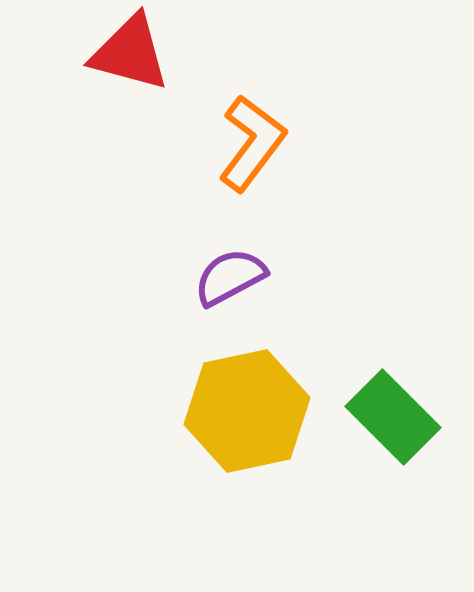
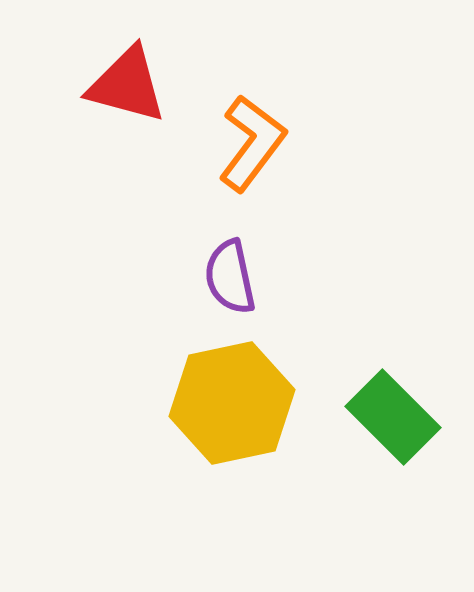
red triangle: moved 3 px left, 32 px down
purple semicircle: rotated 74 degrees counterclockwise
yellow hexagon: moved 15 px left, 8 px up
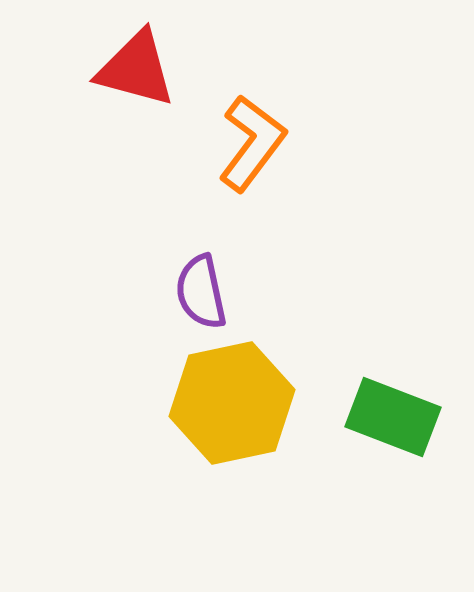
red triangle: moved 9 px right, 16 px up
purple semicircle: moved 29 px left, 15 px down
green rectangle: rotated 24 degrees counterclockwise
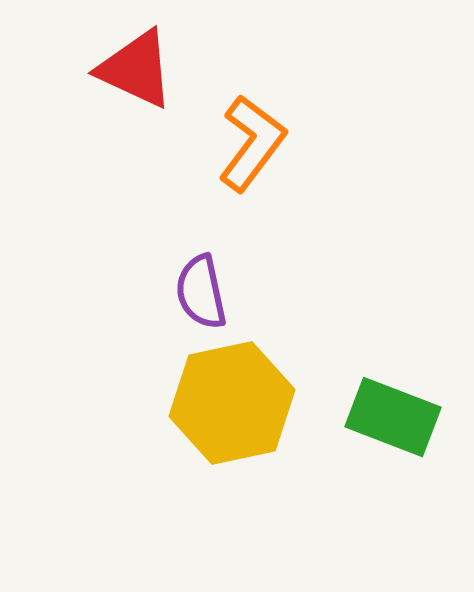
red triangle: rotated 10 degrees clockwise
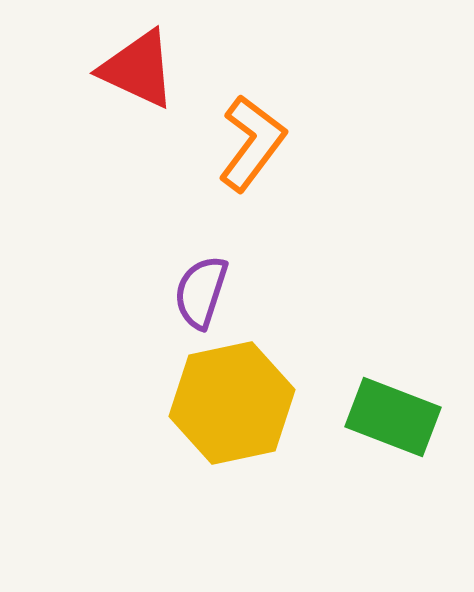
red triangle: moved 2 px right
purple semicircle: rotated 30 degrees clockwise
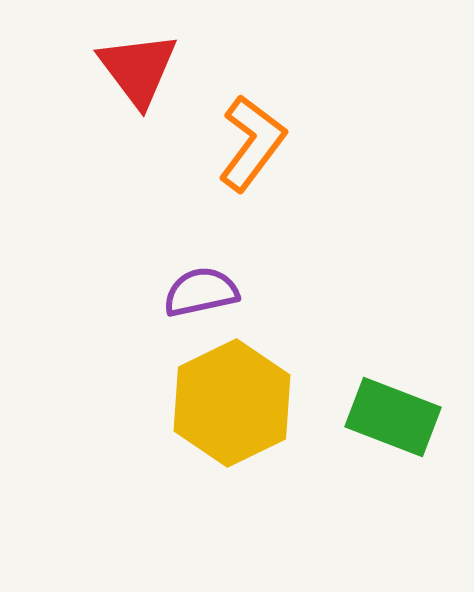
red triangle: rotated 28 degrees clockwise
purple semicircle: rotated 60 degrees clockwise
yellow hexagon: rotated 14 degrees counterclockwise
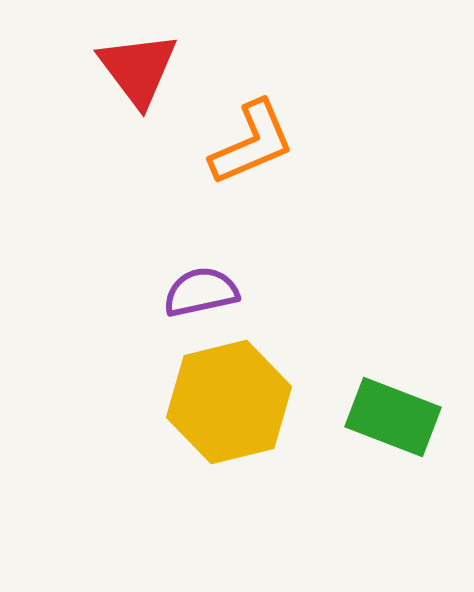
orange L-shape: rotated 30 degrees clockwise
yellow hexagon: moved 3 px left, 1 px up; rotated 12 degrees clockwise
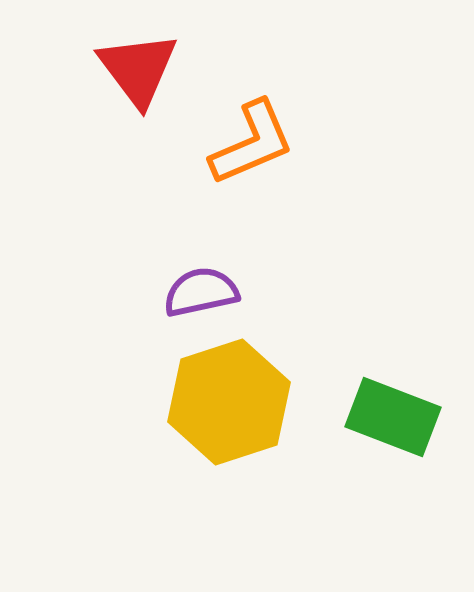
yellow hexagon: rotated 4 degrees counterclockwise
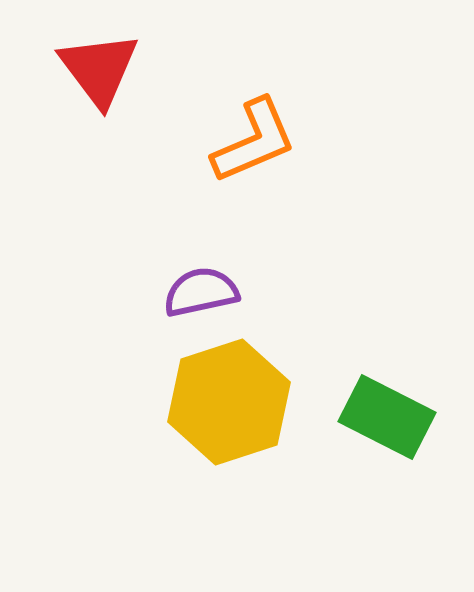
red triangle: moved 39 px left
orange L-shape: moved 2 px right, 2 px up
green rectangle: moved 6 px left; rotated 6 degrees clockwise
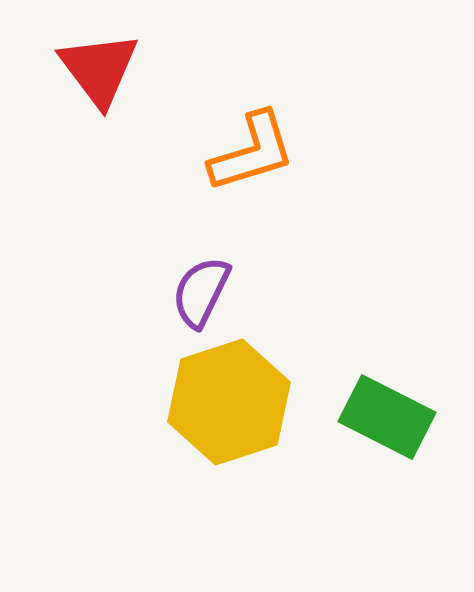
orange L-shape: moved 2 px left, 11 px down; rotated 6 degrees clockwise
purple semicircle: rotated 52 degrees counterclockwise
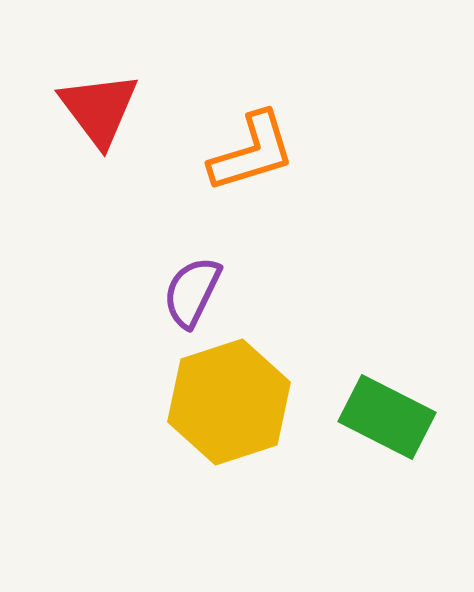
red triangle: moved 40 px down
purple semicircle: moved 9 px left
